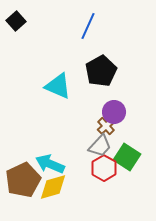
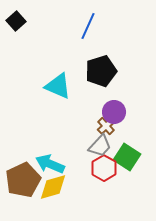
black pentagon: rotated 12 degrees clockwise
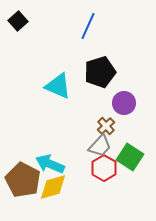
black square: moved 2 px right
black pentagon: moved 1 px left, 1 px down
purple circle: moved 10 px right, 9 px up
green square: moved 3 px right
brown pentagon: rotated 20 degrees counterclockwise
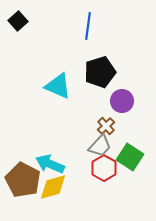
blue line: rotated 16 degrees counterclockwise
purple circle: moved 2 px left, 2 px up
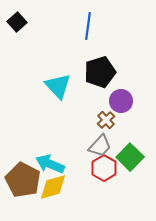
black square: moved 1 px left, 1 px down
cyan triangle: rotated 24 degrees clockwise
purple circle: moved 1 px left
brown cross: moved 6 px up
green square: rotated 12 degrees clockwise
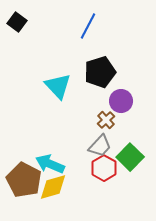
black square: rotated 12 degrees counterclockwise
blue line: rotated 20 degrees clockwise
brown pentagon: moved 1 px right
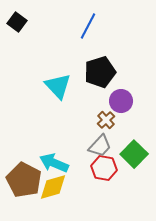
green square: moved 4 px right, 3 px up
cyan arrow: moved 4 px right, 1 px up
red hexagon: rotated 20 degrees counterclockwise
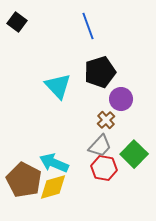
blue line: rotated 48 degrees counterclockwise
purple circle: moved 2 px up
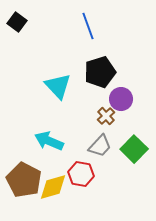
brown cross: moved 4 px up
green square: moved 5 px up
cyan arrow: moved 5 px left, 22 px up
red hexagon: moved 23 px left, 6 px down
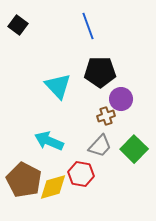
black square: moved 1 px right, 3 px down
black pentagon: rotated 16 degrees clockwise
brown cross: rotated 24 degrees clockwise
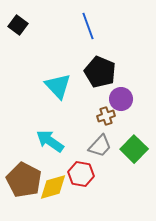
black pentagon: rotated 24 degrees clockwise
cyan arrow: moved 1 px right; rotated 12 degrees clockwise
